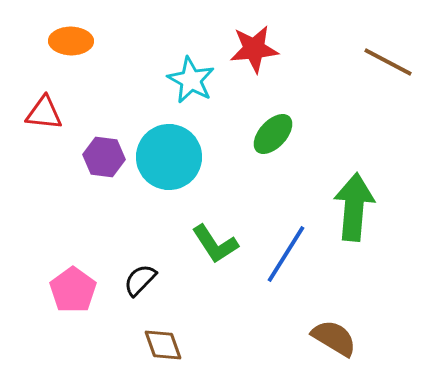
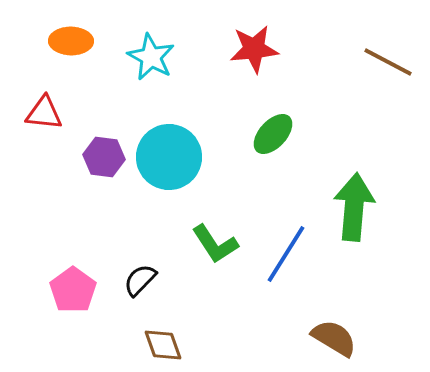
cyan star: moved 40 px left, 23 px up
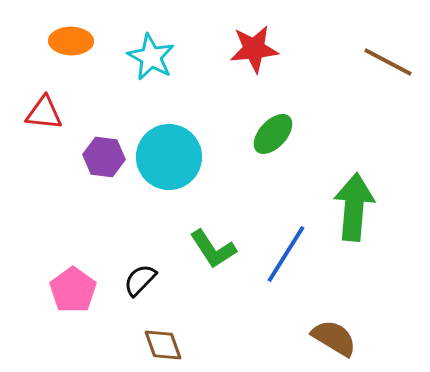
green L-shape: moved 2 px left, 5 px down
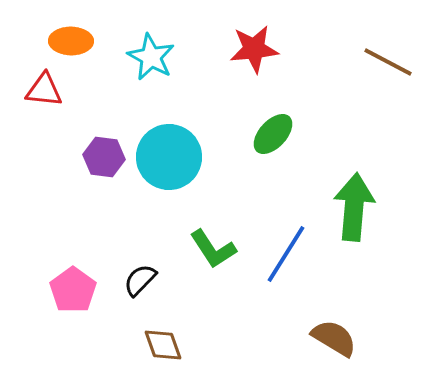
red triangle: moved 23 px up
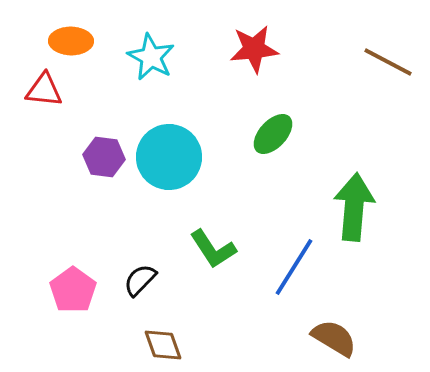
blue line: moved 8 px right, 13 px down
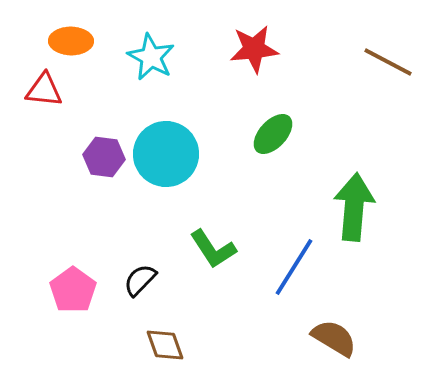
cyan circle: moved 3 px left, 3 px up
brown diamond: moved 2 px right
